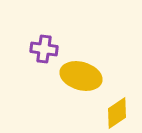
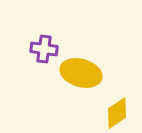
yellow ellipse: moved 3 px up
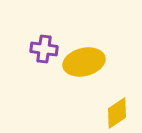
yellow ellipse: moved 3 px right, 11 px up; rotated 30 degrees counterclockwise
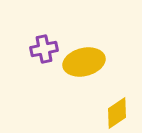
purple cross: rotated 20 degrees counterclockwise
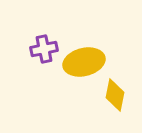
yellow diamond: moved 2 px left, 18 px up; rotated 44 degrees counterclockwise
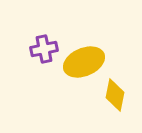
yellow ellipse: rotated 9 degrees counterclockwise
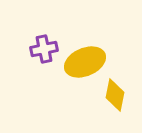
yellow ellipse: moved 1 px right
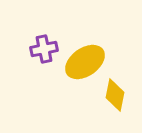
yellow ellipse: rotated 12 degrees counterclockwise
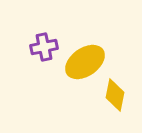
purple cross: moved 2 px up
